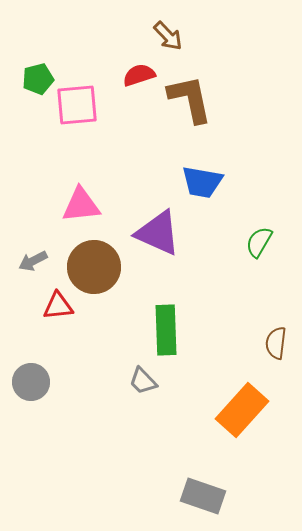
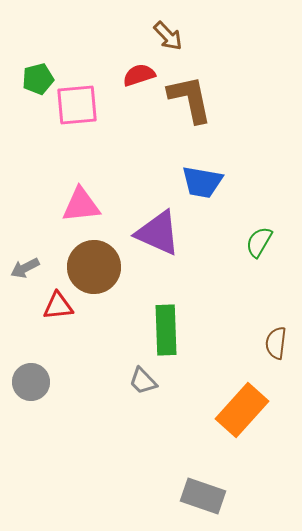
gray arrow: moved 8 px left, 7 px down
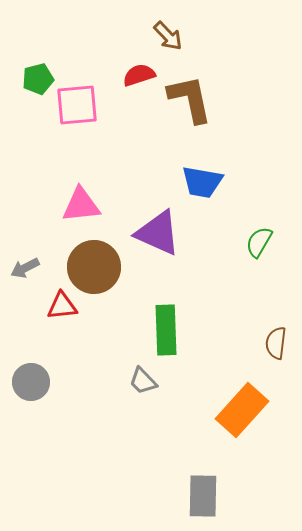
red triangle: moved 4 px right
gray rectangle: rotated 72 degrees clockwise
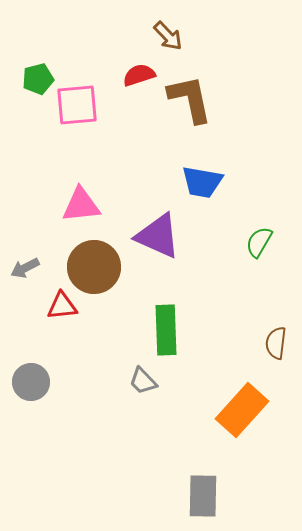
purple triangle: moved 3 px down
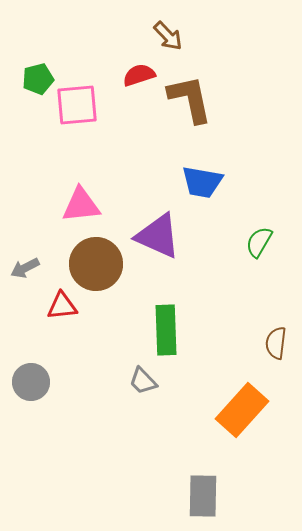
brown circle: moved 2 px right, 3 px up
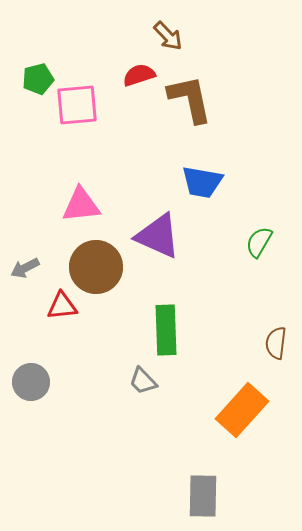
brown circle: moved 3 px down
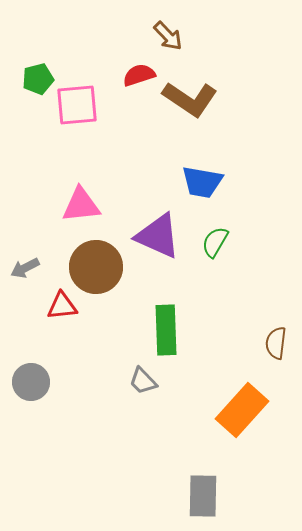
brown L-shape: rotated 136 degrees clockwise
green semicircle: moved 44 px left
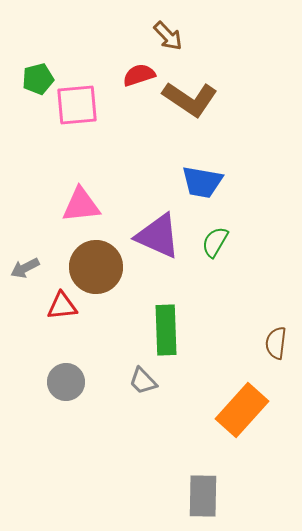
gray circle: moved 35 px right
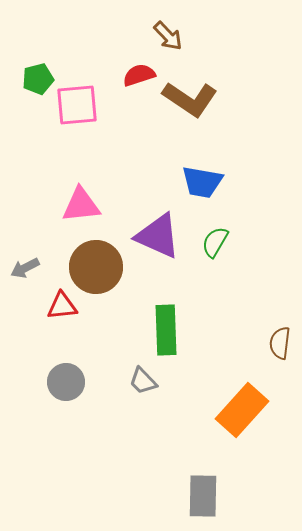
brown semicircle: moved 4 px right
